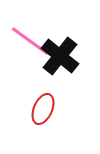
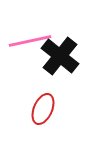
pink line: rotated 48 degrees counterclockwise
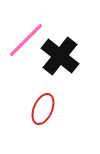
pink line: moved 4 px left, 1 px up; rotated 33 degrees counterclockwise
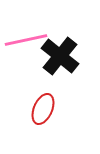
pink line: rotated 33 degrees clockwise
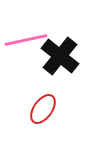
red ellipse: rotated 12 degrees clockwise
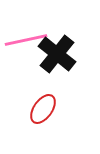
black cross: moved 3 px left, 2 px up
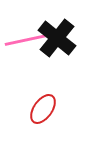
black cross: moved 16 px up
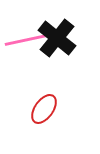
red ellipse: moved 1 px right
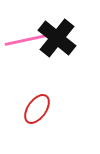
red ellipse: moved 7 px left
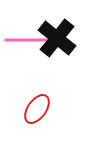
pink line: rotated 12 degrees clockwise
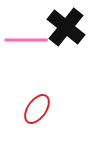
black cross: moved 9 px right, 11 px up
